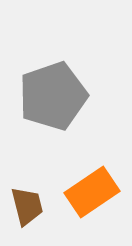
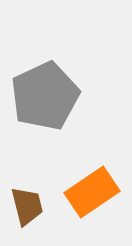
gray pentagon: moved 8 px left; rotated 6 degrees counterclockwise
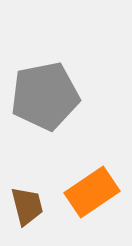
gray pentagon: rotated 14 degrees clockwise
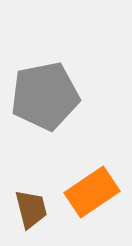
brown trapezoid: moved 4 px right, 3 px down
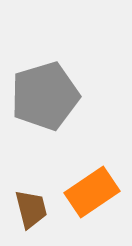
gray pentagon: rotated 6 degrees counterclockwise
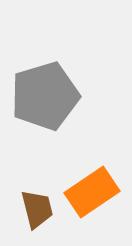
brown trapezoid: moved 6 px right
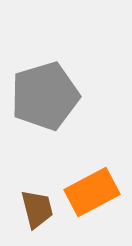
orange rectangle: rotated 6 degrees clockwise
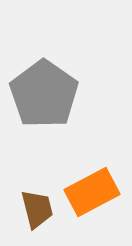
gray pentagon: moved 1 px left, 2 px up; rotated 20 degrees counterclockwise
